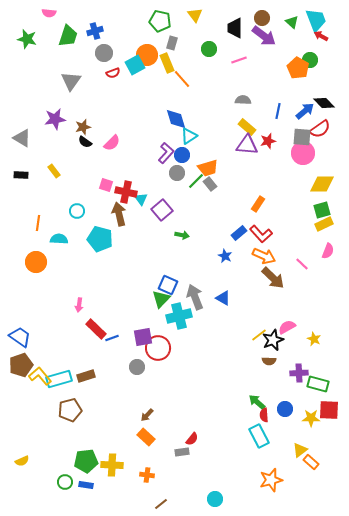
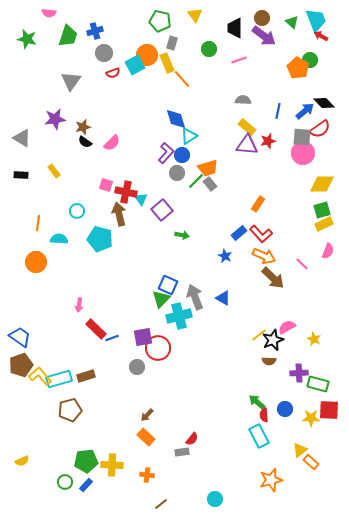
blue rectangle at (86, 485): rotated 56 degrees counterclockwise
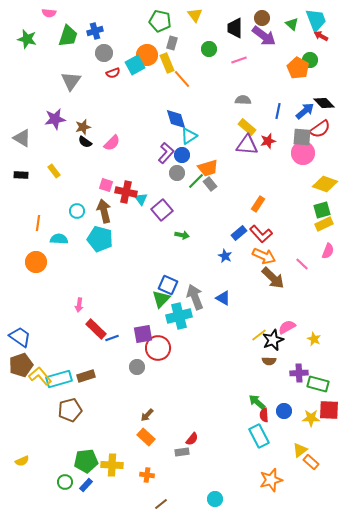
green triangle at (292, 22): moved 2 px down
yellow diamond at (322, 184): moved 3 px right; rotated 20 degrees clockwise
brown arrow at (119, 214): moved 15 px left, 3 px up
purple square at (143, 337): moved 3 px up
blue circle at (285, 409): moved 1 px left, 2 px down
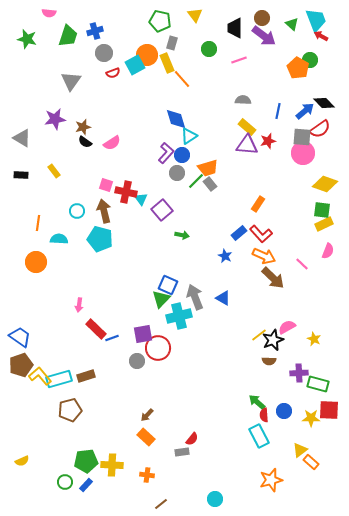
pink semicircle at (112, 143): rotated 12 degrees clockwise
green square at (322, 210): rotated 24 degrees clockwise
gray circle at (137, 367): moved 6 px up
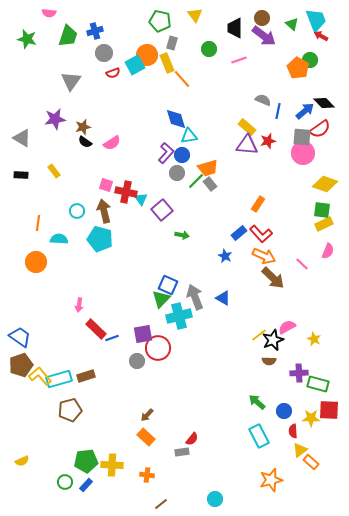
gray semicircle at (243, 100): moved 20 px right; rotated 21 degrees clockwise
cyan triangle at (189, 136): rotated 24 degrees clockwise
red semicircle at (264, 415): moved 29 px right, 16 px down
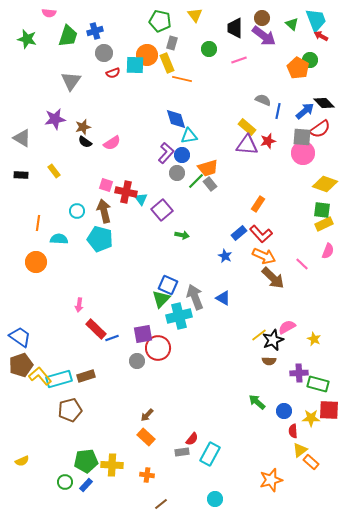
cyan square at (135, 65): rotated 30 degrees clockwise
orange line at (182, 79): rotated 36 degrees counterclockwise
cyan rectangle at (259, 436): moved 49 px left, 18 px down; rotated 55 degrees clockwise
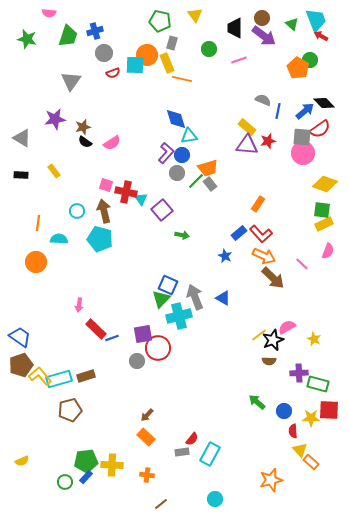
yellow triangle at (300, 450): rotated 35 degrees counterclockwise
blue rectangle at (86, 485): moved 8 px up
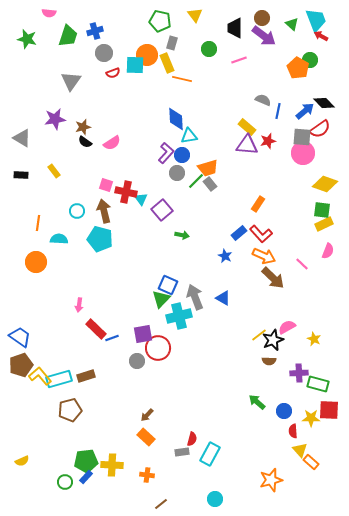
blue diamond at (176, 119): rotated 15 degrees clockwise
red semicircle at (192, 439): rotated 24 degrees counterclockwise
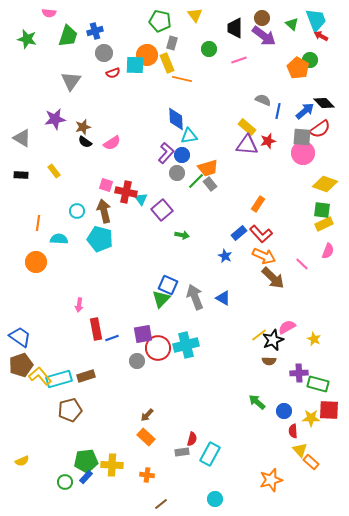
cyan cross at (179, 316): moved 7 px right, 29 px down
red rectangle at (96, 329): rotated 35 degrees clockwise
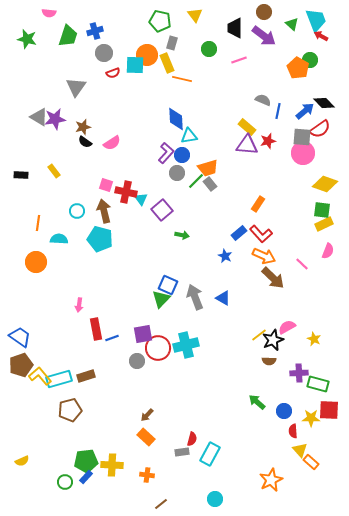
brown circle at (262, 18): moved 2 px right, 6 px up
gray triangle at (71, 81): moved 5 px right, 6 px down
gray triangle at (22, 138): moved 17 px right, 21 px up
orange star at (271, 480): rotated 10 degrees counterclockwise
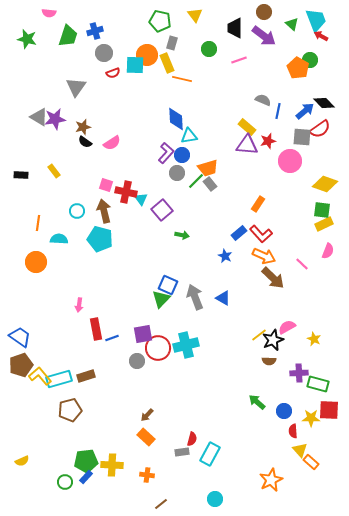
pink circle at (303, 153): moved 13 px left, 8 px down
